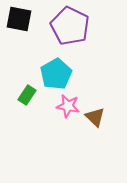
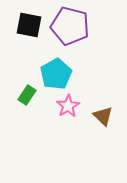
black square: moved 10 px right, 6 px down
purple pentagon: rotated 12 degrees counterclockwise
pink star: rotated 30 degrees clockwise
brown triangle: moved 8 px right, 1 px up
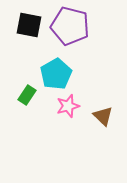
pink star: rotated 15 degrees clockwise
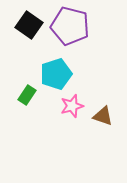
black square: rotated 24 degrees clockwise
cyan pentagon: rotated 12 degrees clockwise
pink star: moved 4 px right
brown triangle: rotated 25 degrees counterclockwise
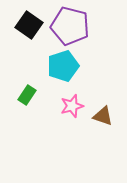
cyan pentagon: moved 7 px right, 8 px up
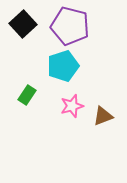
black square: moved 6 px left, 1 px up; rotated 12 degrees clockwise
brown triangle: rotated 40 degrees counterclockwise
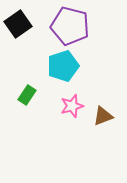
black square: moved 5 px left; rotated 8 degrees clockwise
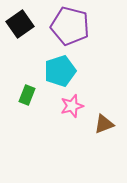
black square: moved 2 px right
cyan pentagon: moved 3 px left, 5 px down
green rectangle: rotated 12 degrees counterclockwise
brown triangle: moved 1 px right, 8 px down
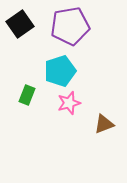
purple pentagon: rotated 24 degrees counterclockwise
pink star: moved 3 px left, 3 px up
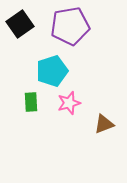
cyan pentagon: moved 8 px left
green rectangle: moved 4 px right, 7 px down; rotated 24 degrees counterclockwise
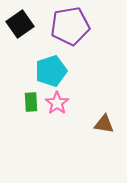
cyan pentagon: moved 1 px left
pink star: moved 12 px left; rotated 20 degrees counterclockwise
brown triangle: rotated 30 degrees clockwise
